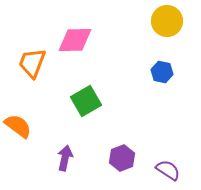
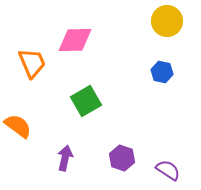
orange trapezoid: rotated 136 degrees clockwise
purple hexagon: rotated 20 degrees counterclockwise
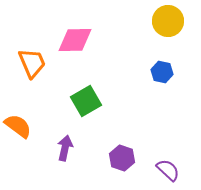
yellow circle: moved 1 px right
purple arrow: moved 10 px up
purple semicircle: rotated 10 degrees clockwise
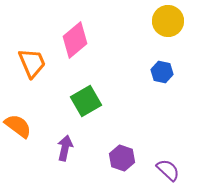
pink diamond: rotated 39 degrees counterclockwise
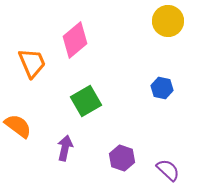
blue hexagon: moved 16 px down
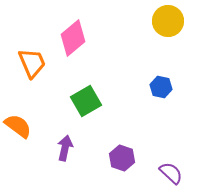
pink diamond: moved 2 px left, 2 px up
blue hexagon: moved 1 px left, 1 px up
purple semicircle: moved 3 px right, 3 px down
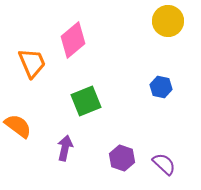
pink diamond: moved 2 px down
green square: rotated 8 degrees clockwise
purple semicircle: moved 7 px left, 9 px up
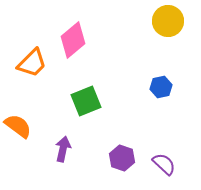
orange trapezoid: rotated 68 degrees clockwise
blue hexagon: rotated 25 degrees counterclockwise
purple arrow: moved 2 px left, 1 px down
